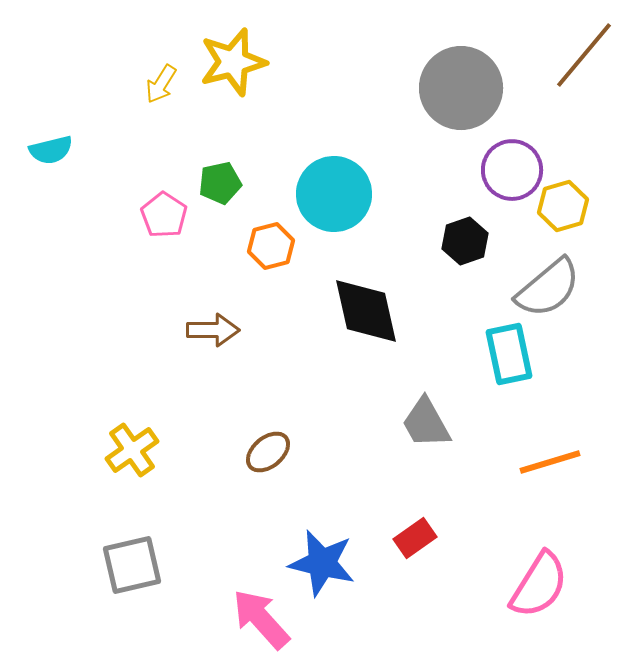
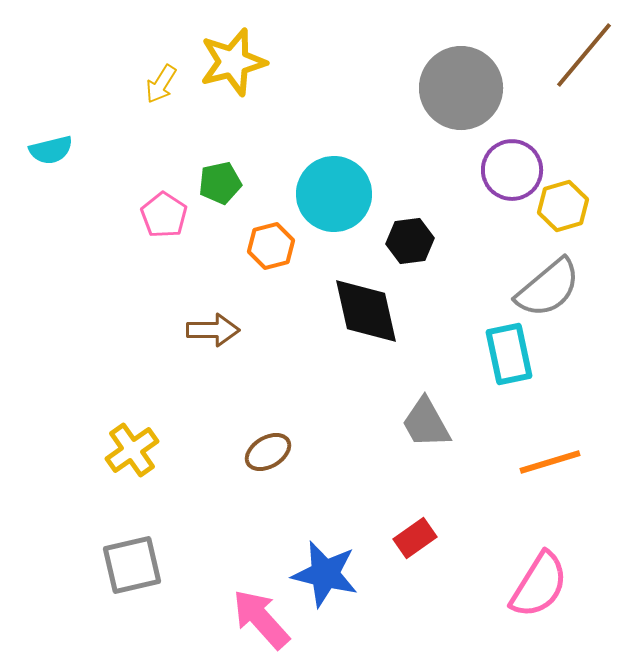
black hexagon: moved 55 px left; rotated 12 degrees clockwise
brown ellipse: rotated 9 degrees clockwise
blue star: moved 3 px right, 11 px down
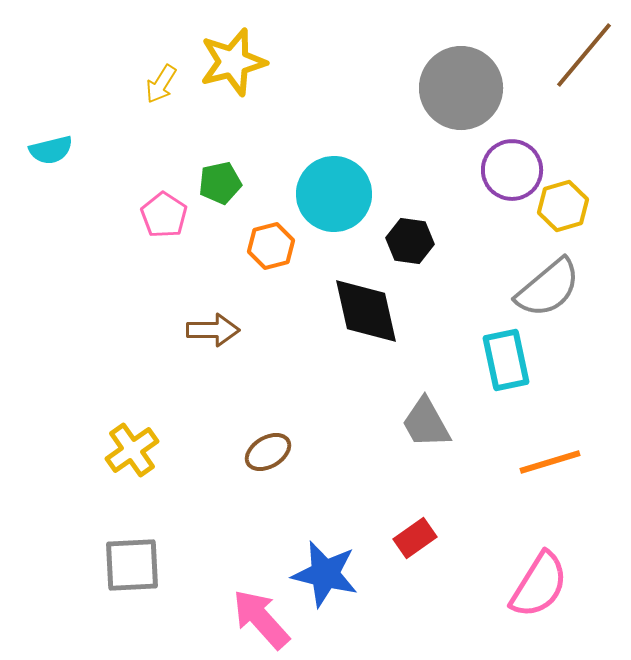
black hexagon: rotated 15 degrees clockwise
cyan rectangle: moved 3 px left, 6 px down
gray square: rotated 10 degrees clockwise
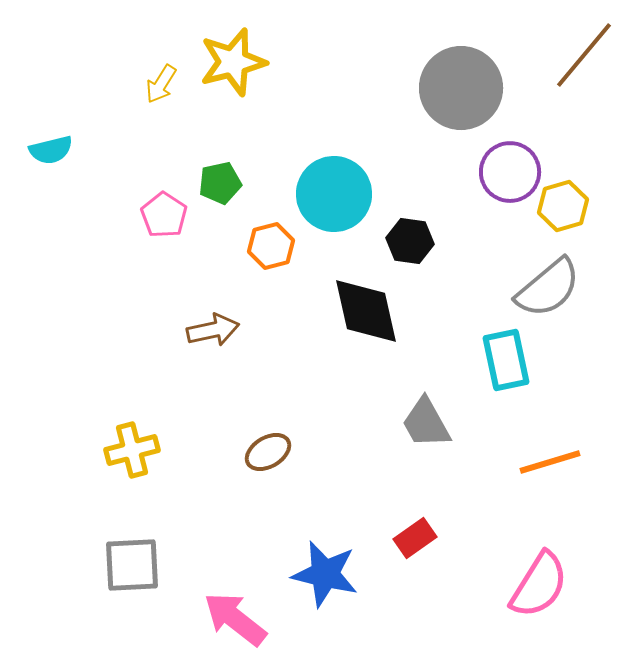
purple circle: moved 2 px left, 2 px down
brown arrow: rotated 12 degrees counterclockwise
yellow cross: rotated 20 degrees clockwise
pink arrow: moved 26 px left; rotated 10 degrees counterclockwise
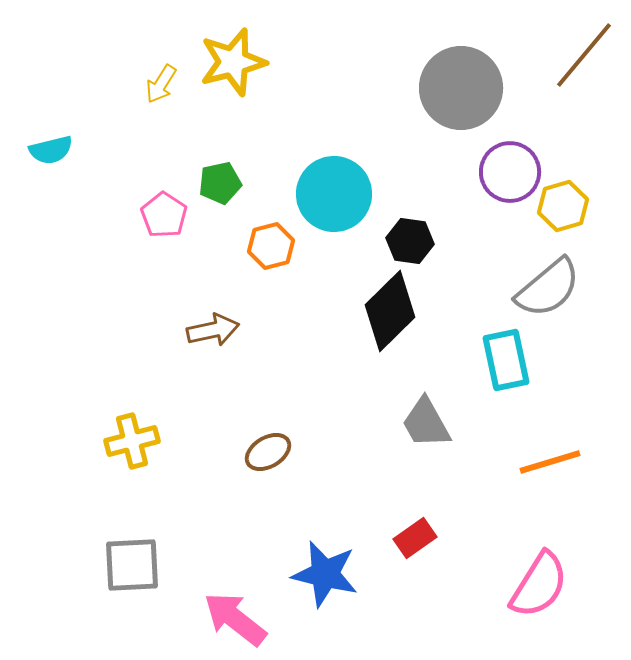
black diamond: moved 24 px right; rotated 58 degrees clockwise
yellow cross: moved 9 px up
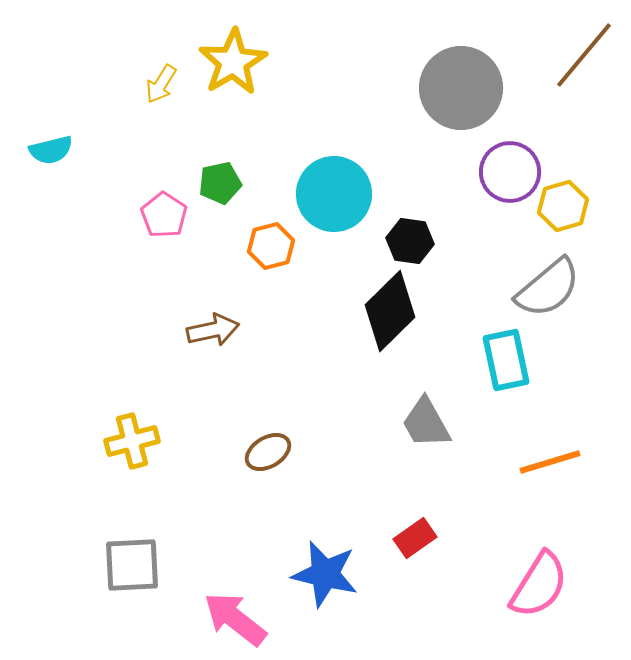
yellow star: rotated 16 degrees counterclockwise
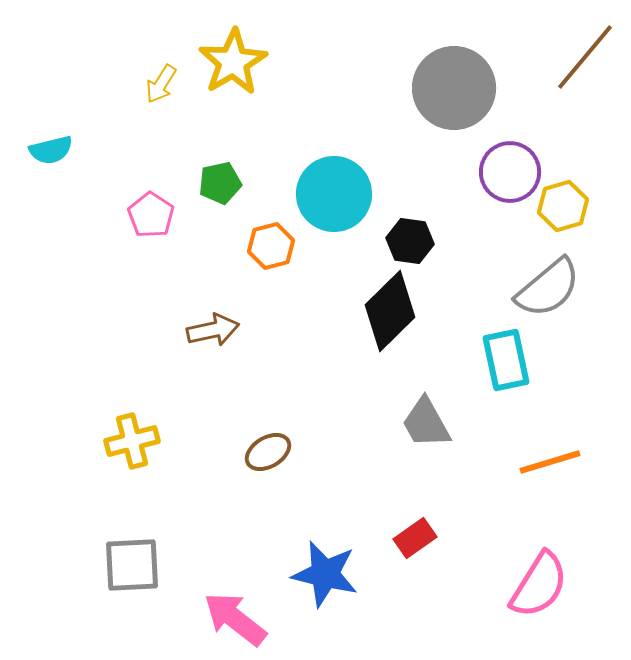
brown line: moved 1 px right, 2 px down
gray circle: moved 7 px left
pink pentagon: moved 13 px left
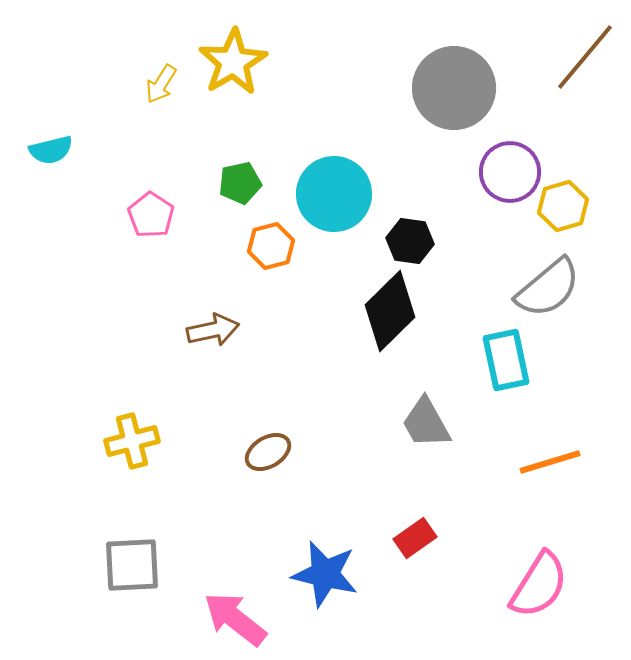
green pentagon: moved 20 px right
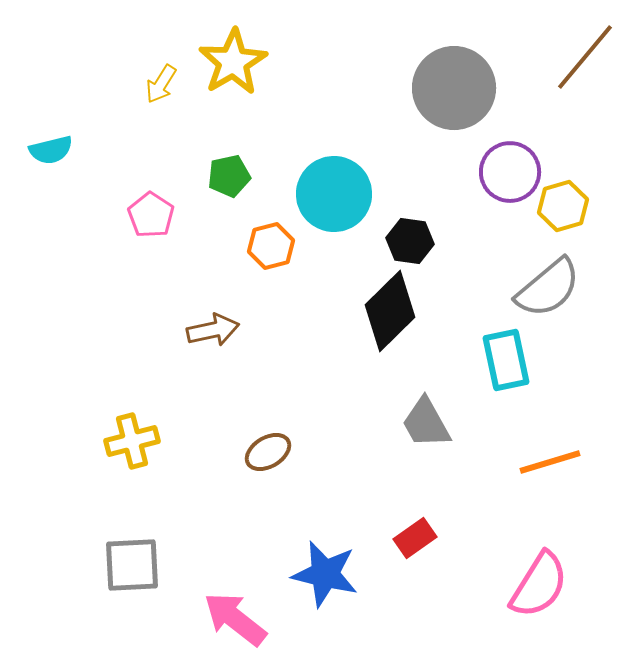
green pentagon: moved 11 px left, 7 px up
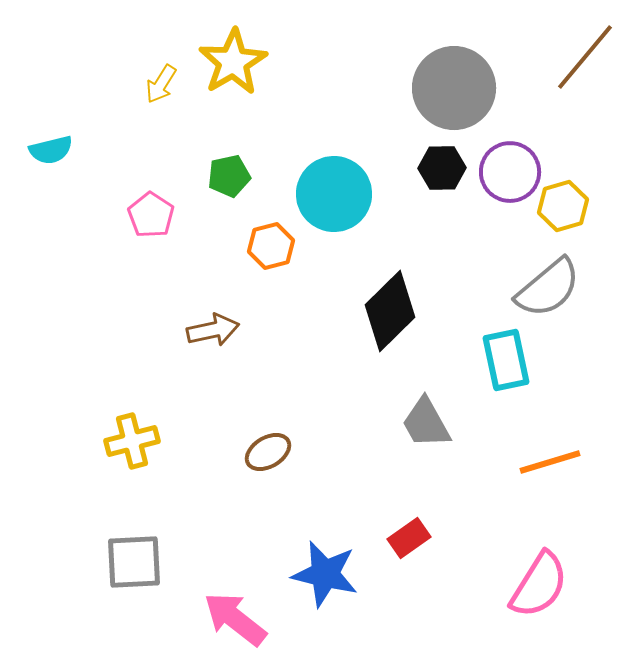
black hexagon: moved 32 px right, 73 px up; rotated 9 degrees counterclockwise
red rectangle: moved 6 px left
gray square: moved 2 px right, 3 px up
